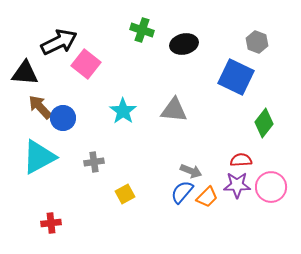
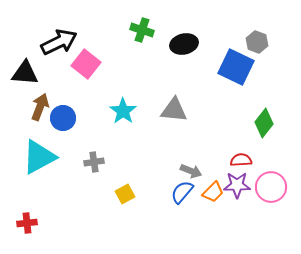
blue square: moved 10 px up
brown arrow: rotated 64 degrees clockwise
orange trapezoid: moved 6 px right, 5 px up
red cross: moved 24 px left
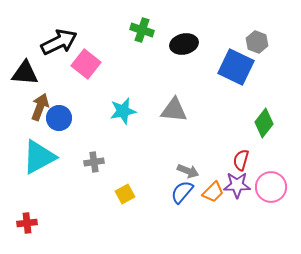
cyan star: rotated 24 degrees clockwise
blue circle: moved 4 px left
red semicircle: rotated 70 degrees counterclockwise
gray arrow: moved 3 px left
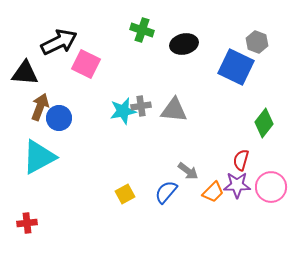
pink square: rotated 12 degrees counterclockwise
gray cross: moved 47 px right, 56 px up
gray arrow: rotated 15 degrees clockwise
blue semicircle: moved 16 px left
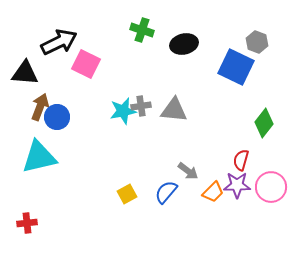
blue circle: moved 2 px left, 1 px up
cyan triangle: rotated 15 degrees clockwise
yellow square: moved 2 px right
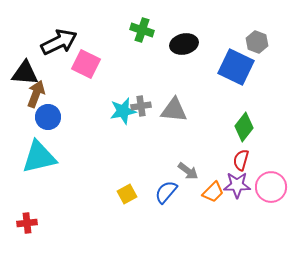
brown arrow: moved 4 px left, 13 px up
blue circle: moved 9 px left
green diamond: moved 20 px left, 4 px down
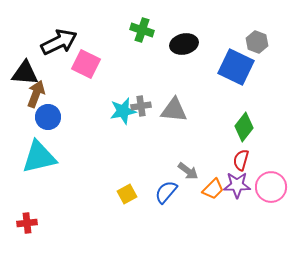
orange trapezoid: moved 3 px up
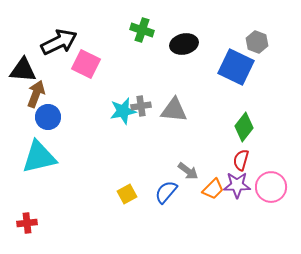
black triangle: moved 2 px left, 3 px up
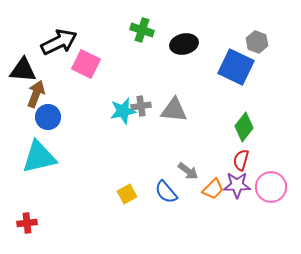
blue semicircle: rotated 80 degrees counterclockwise
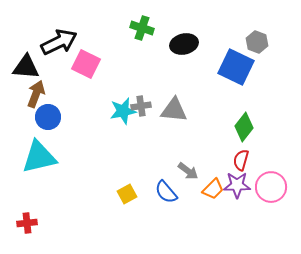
green cross: moved 2 px up
black triangle: moved 3 px right, 3 px up
